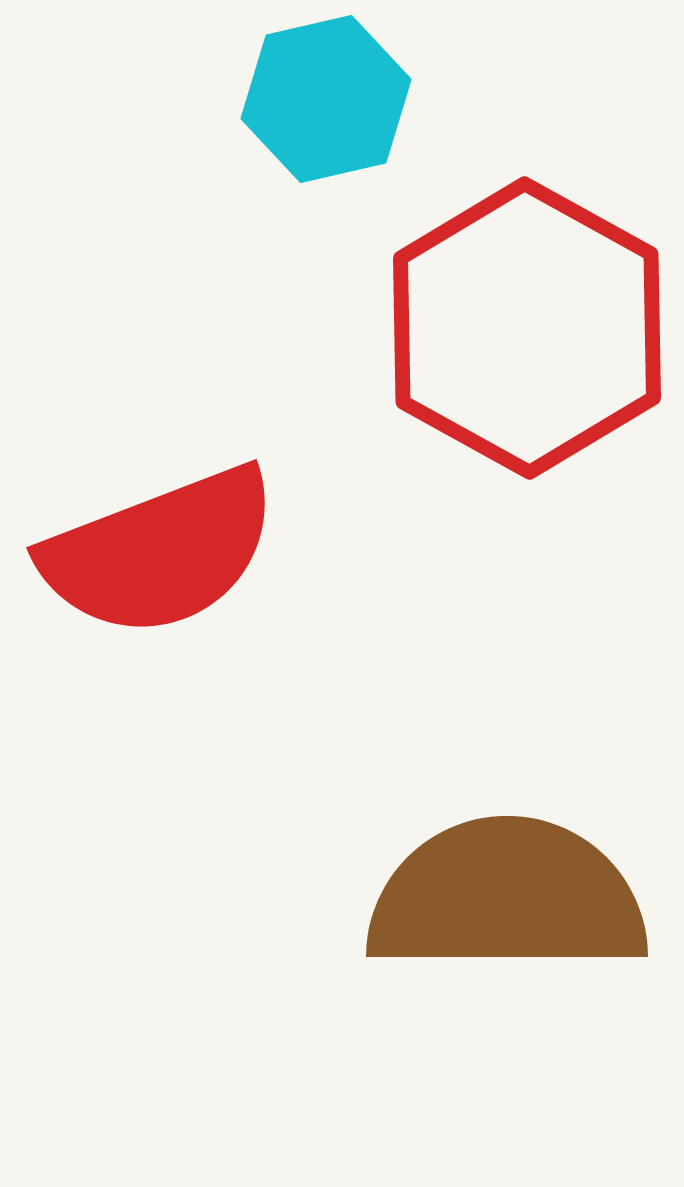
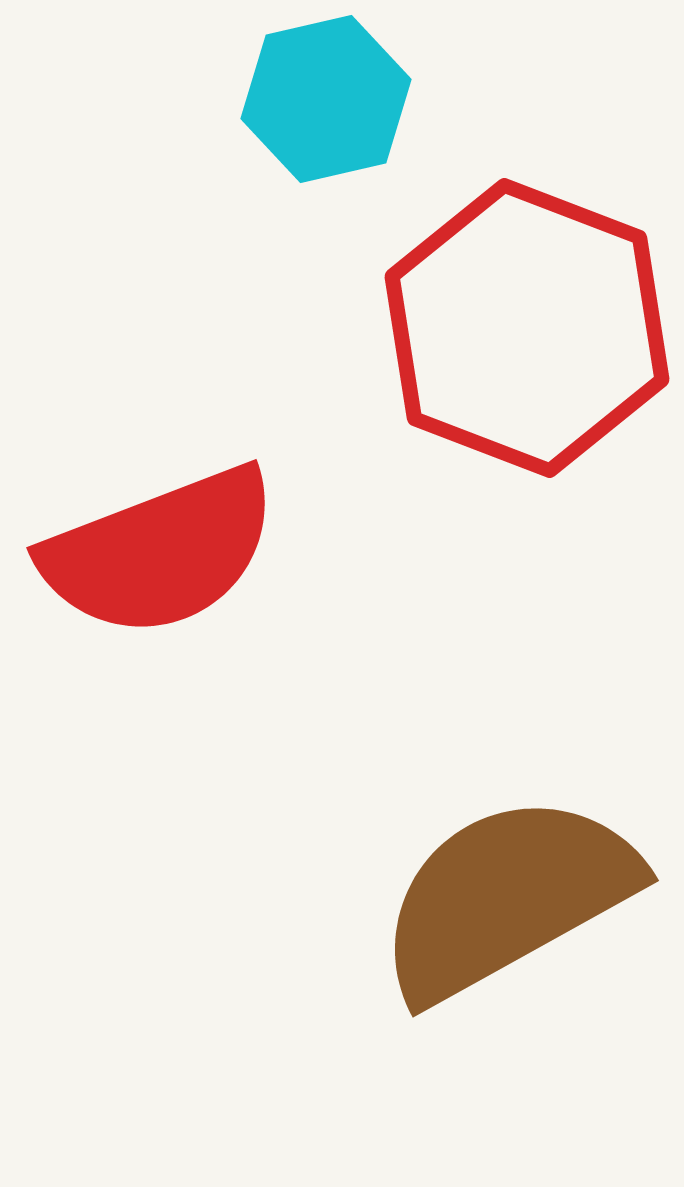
red hexagon: rotated 8 degrees counterclockwise
brown semicircle: rotated 29 degrees counterclockwise
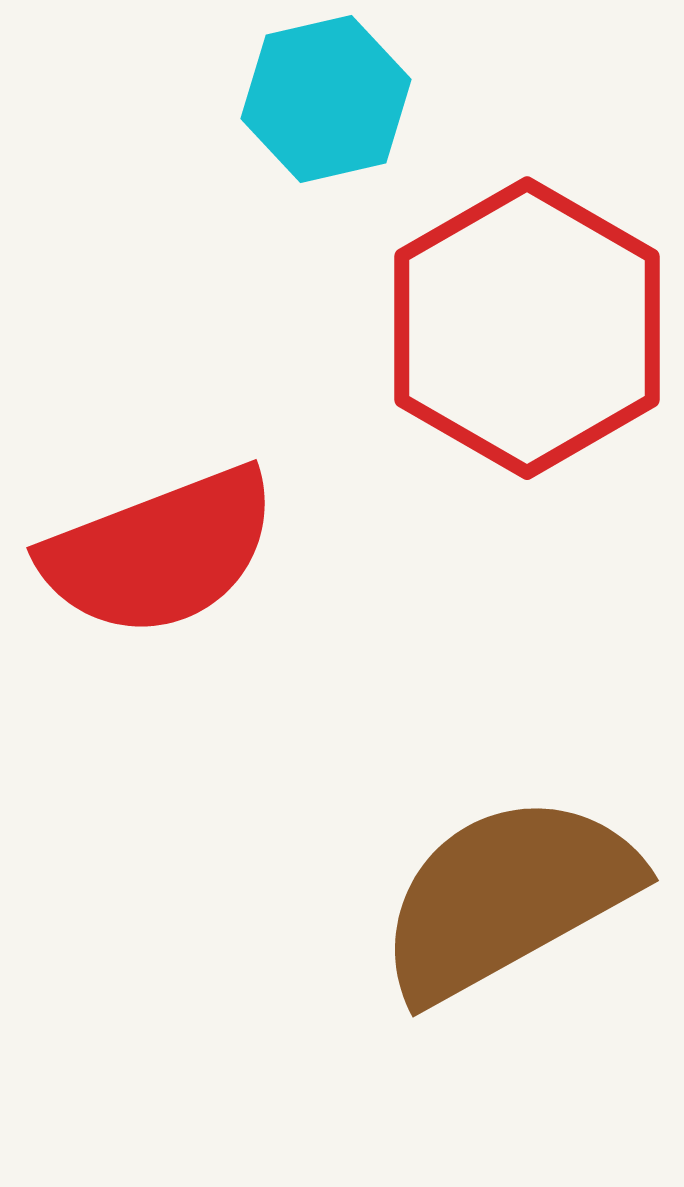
red hexagon: rotated 9 degrees clockwise
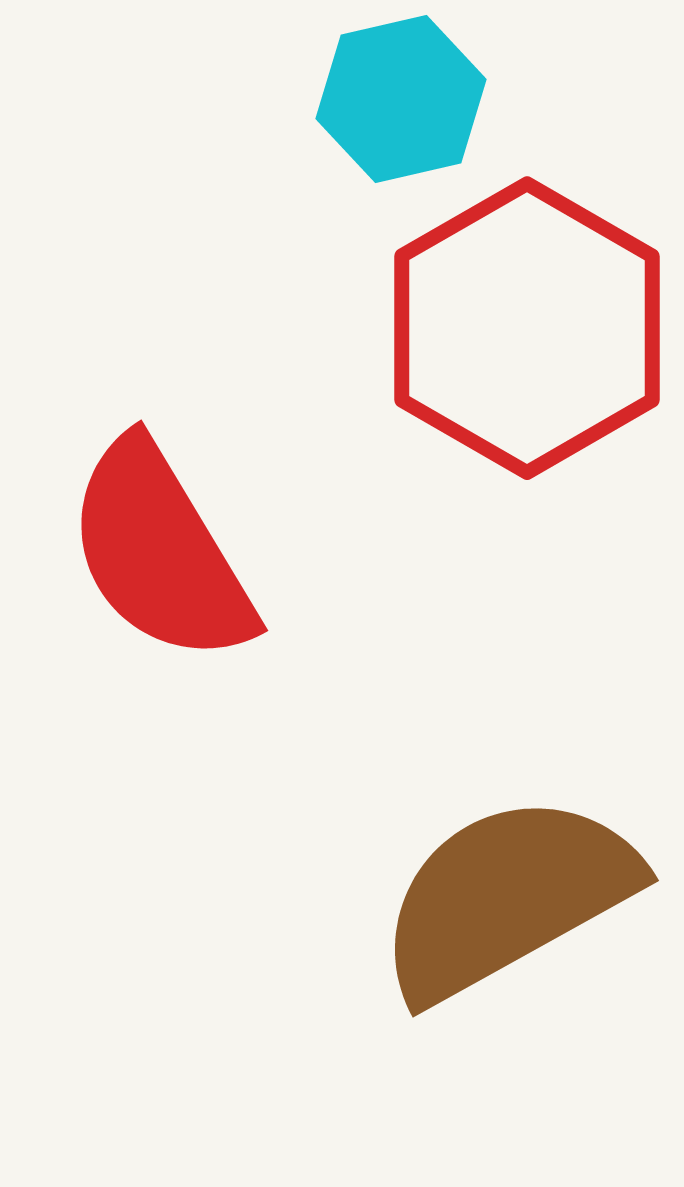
cyan hexagon: moved 75 px right
red semicircle: rotated 80 degrees clockwise
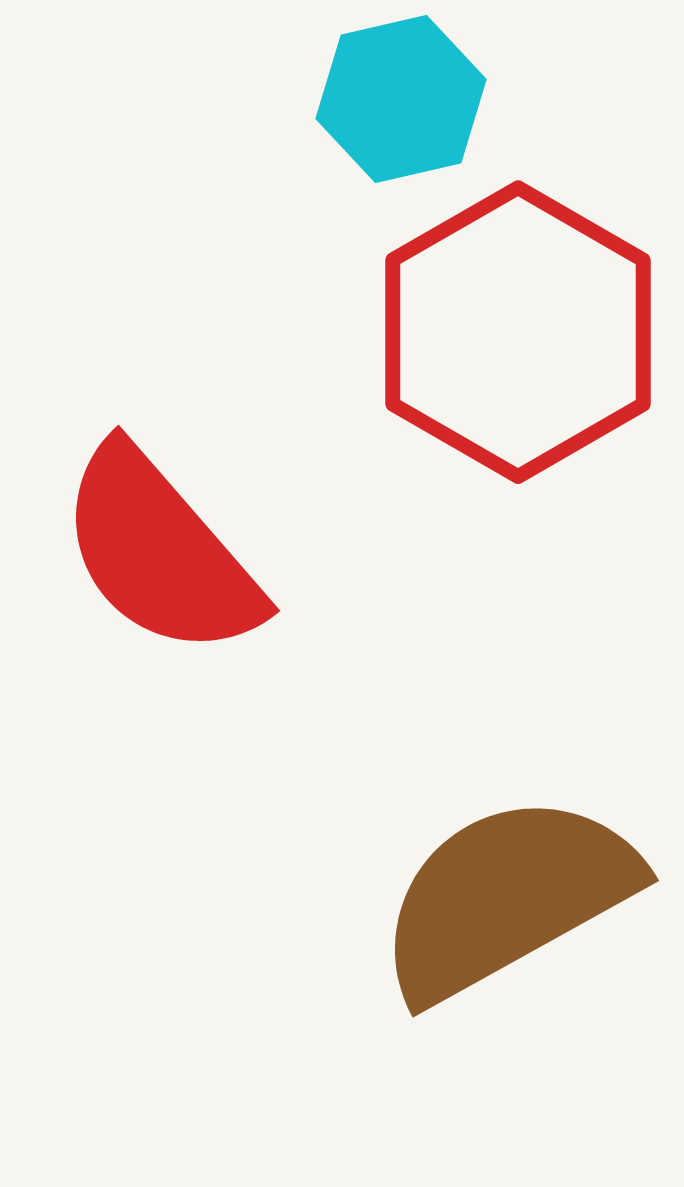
red hexagon: moved 9 px left, 4 px down
red semicircle: rotated 10 degrees counterclockwise
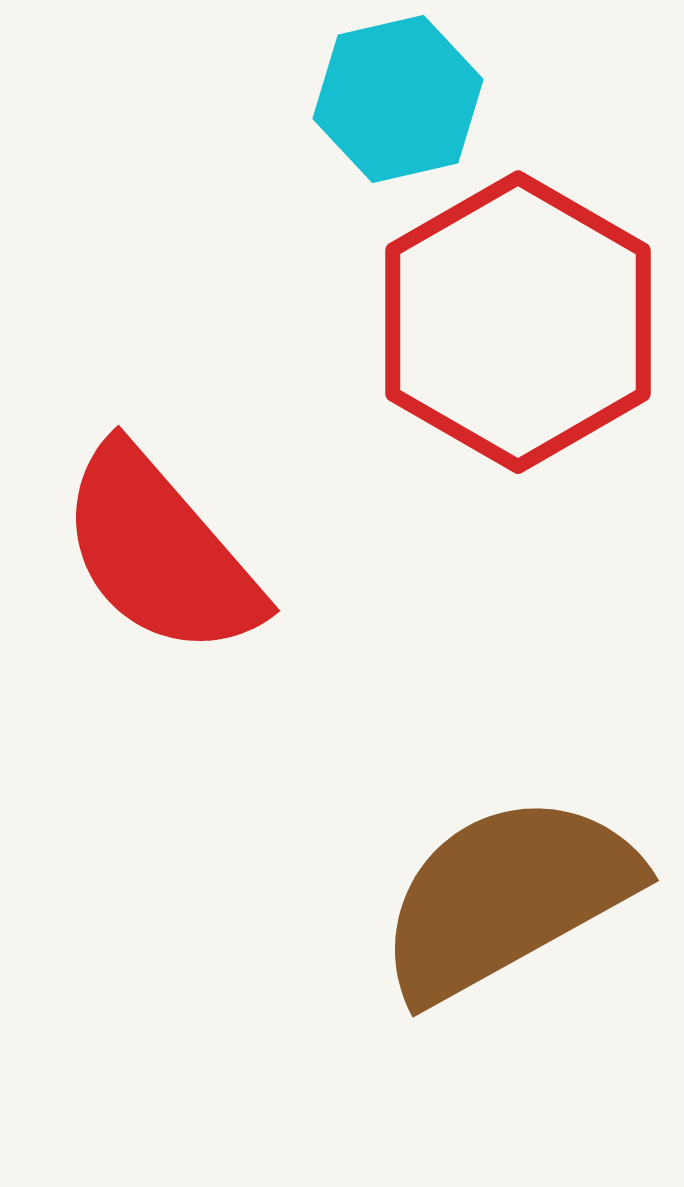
cyan hexagon: moved 3 px left
red hexagon: moved 10 px up
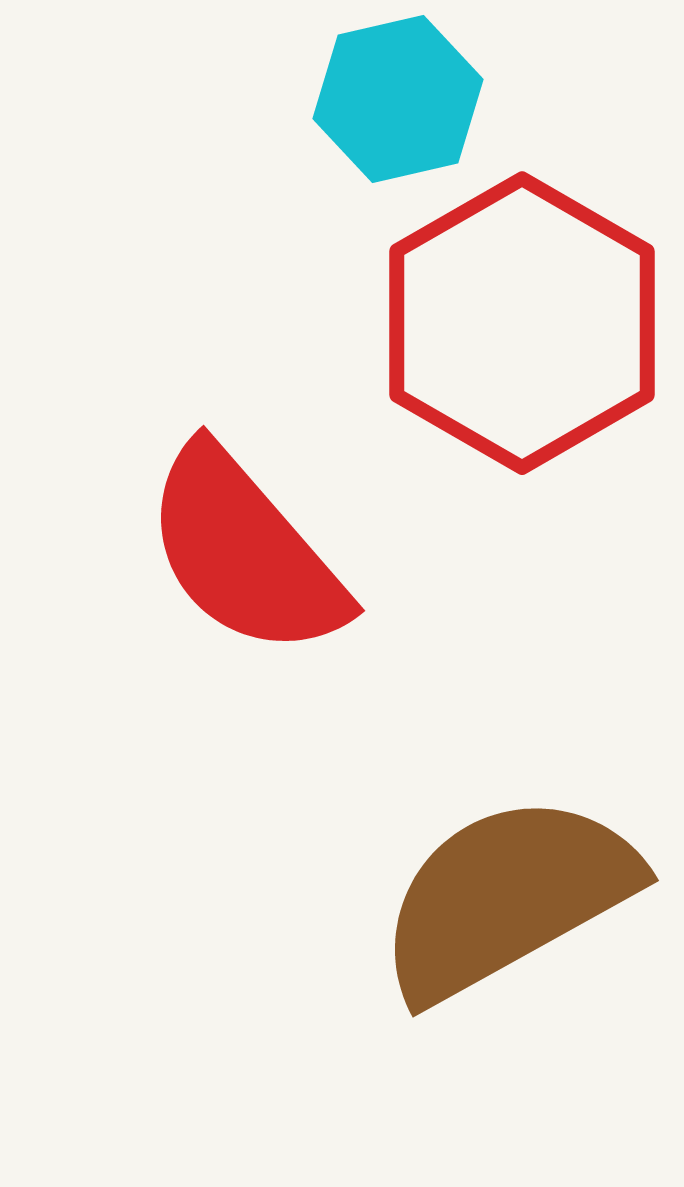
red hexagon: moved 4 px right, 1 px down
red semicircle: moved 85 px right
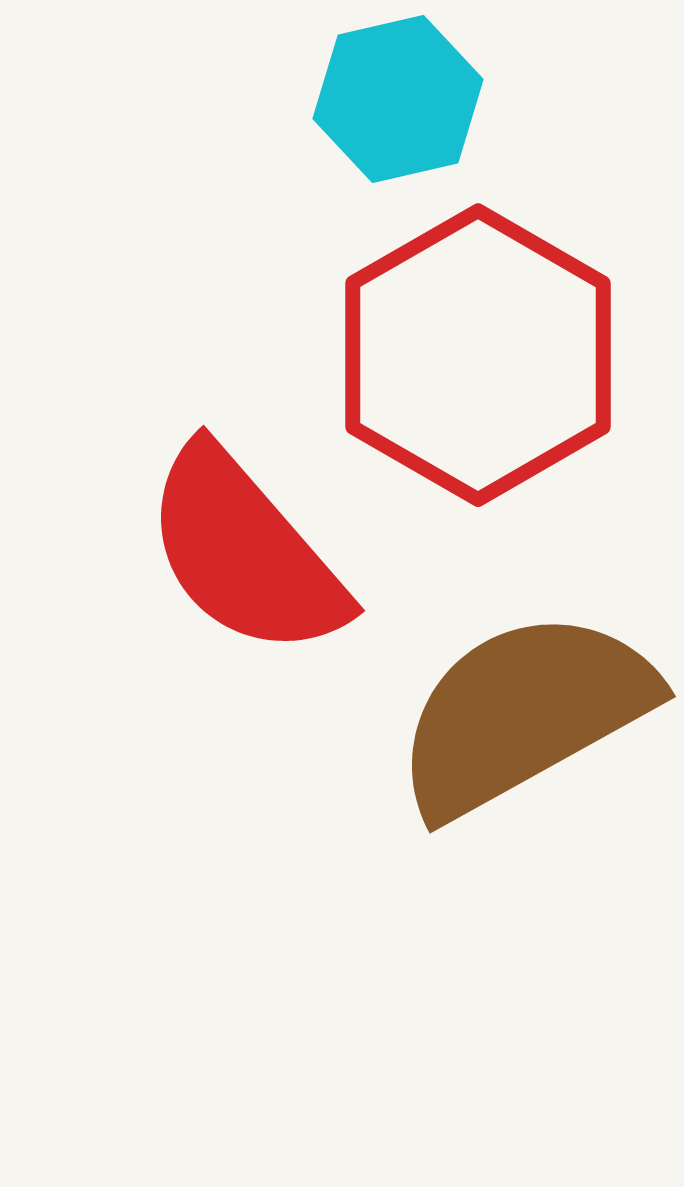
red hexagon: moved 44 px left, 32 px down
brown semicircle: moved 17 px right, 184 px up
